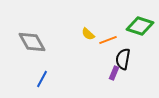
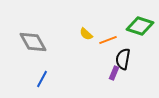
yellow semicircle: moved 2 px left
gray diamond: moved 1 px right
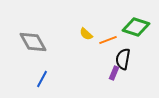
green diamond: moved 4 px left, 1 px down
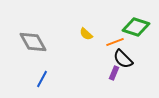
orange line: moved 7 px right, 2 px down
black semicircle: rotated 55 degrees counterclockwise
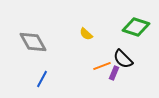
orange line: moved 13 px left, 24 px down
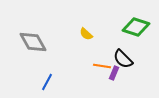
orange line: rotated 30 degrees clockwise
blue line: moved 5 px right, 3 px down
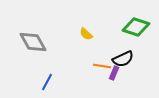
black semicircle: rotated 70 degrees counterclockwise
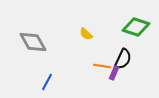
black semicircle: rotated 40 degrees counterclockwise
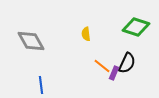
yellow semicircle: rotated 40 degrees clockwise
gray diamond: moved 2 px left, 1 px up
black semicircle: moved 4 px right, 4 px down
orange line: rotated 30 degrees clockwise
blue line: moved 6 px left, 3 px down; rotated 36 degrees counterclockwise
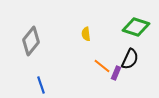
gray diamond: rotated 68 degrees clockwise
black semicircle: moved 3 px right, 4 px up
purple rectangle: moved 2 px right
blue line: rotated 12 degrees counterclockwise
